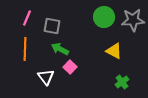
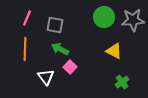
gray square: moved 3 px right, 1 px up
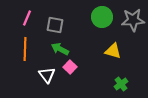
green circle: moved 2 px left
yellow triangle: moved 1 px left; rotated 12 degrees counterclockwise
white triangle: moved 1 px right, 2 px up
green cross: moved 1 px left, 2 px down
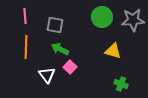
pink line: moved 2 px left, 2 px up; rotated 28 degrees counterclockwise
orange line: moved 1 px right, 2 px up
green cross: rotated 32 degrees counterclockwise
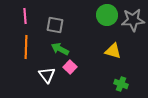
green circle: moved 5 px right, 2 px up
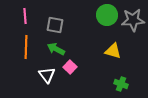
green arrow: moved 4 px left
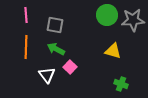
pink line: moved 1 px right, 1 px up
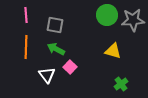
green cross: rotated 32 degrees clockwise
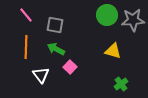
pink line: rotated 35 degrees counterclockwise
white triangle: moved 6 px left
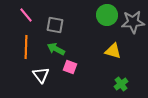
gray star: moved 2 px down
pink square: rotated 24 degrees counterclockwise
